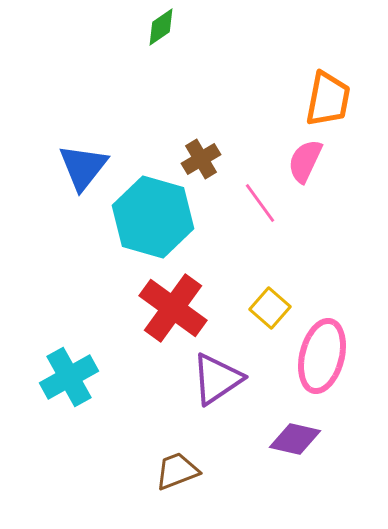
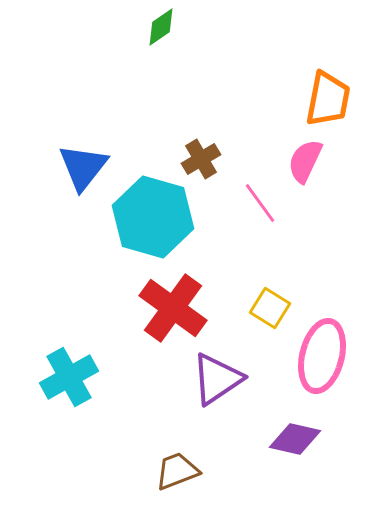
yellow square: rotated 9 degrees counterclockwise
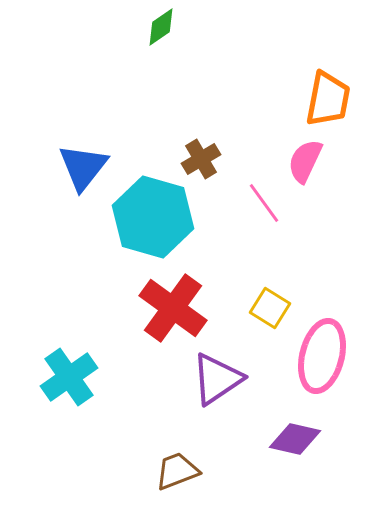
pink line: moved 4 px right
cyan cross: rotated 6 degrees counterclockwise
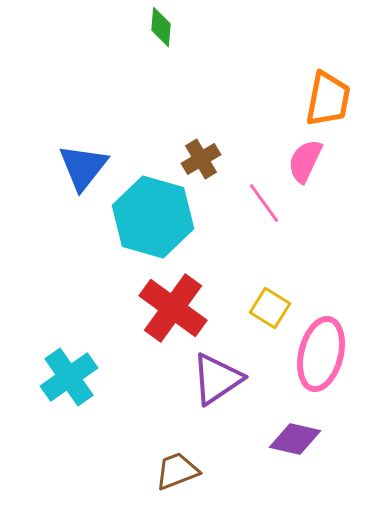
green diamond: rotated 51 degrees counterclockwise
pink ellipse: moved 1 px left, 2 px up
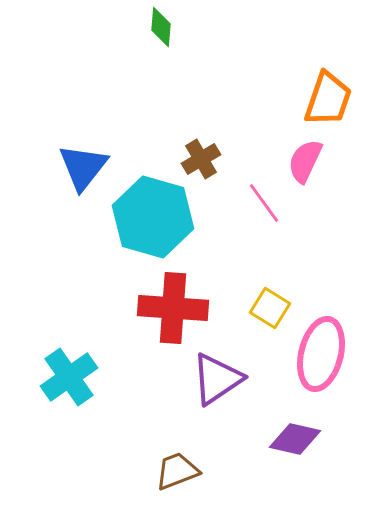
orange trapezoid: rotated 8 degrees clockwise
red cross: rotated 32 degrees counterclockwise
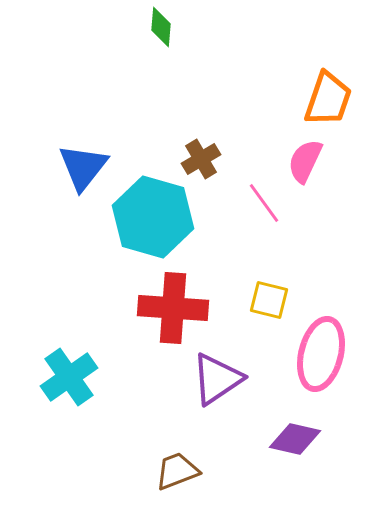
yellow square: moved 1 px left, 8 px up; rotated 18 degrees counterclockwise
